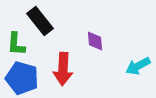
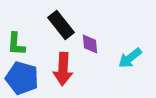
black rectangle: moved 21 px right, 4 px down
purple diamond: moved 5 px left, 3 px down
cyan arrow: moved 8 px left, 8 px up; rotated 10 degrees counterclockwise
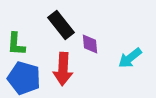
blue pentagon: moved 2 px right
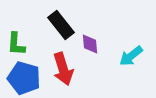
cyan arrow: moved 1 px right, 2 px up
red arrow: rotated 20 degrees counterclockwise
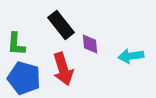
cyan arrow: rotated 30 degrees clockwise
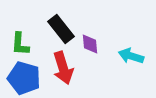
black rectangle: moved 4 px down
green L-shape: moved 4 px right
cyan arrow: rotated 25 degrees clockwise
red arrow: moved 1 px up
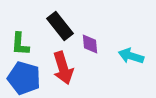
black rectangle: moved 1 px left, 3 px up
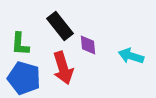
purple diamond: moved 2 px left, 1 px down
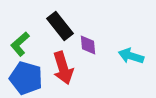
green L-shape: rotated 45 degrees clockwise
blue pentagon: moved 2 px right
